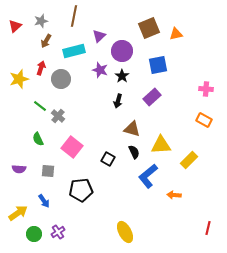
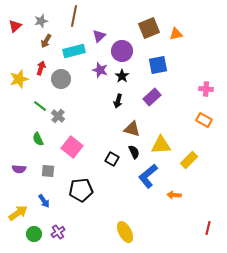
black square: moved 4 px right
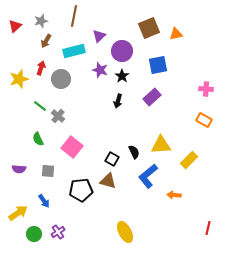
brown triangle: moved 24 px left, 52 px down
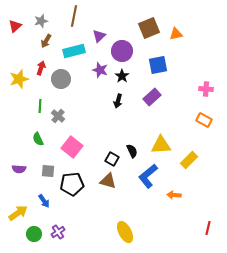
green line: rotated 56 degrees clockwise
black semicircle: moved 2 px left, 1 px up
black pentagon: moved 9 px left, 6 px up
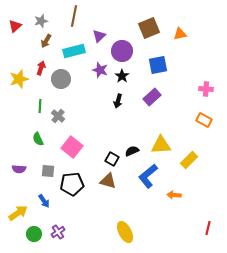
orange triangle: moved 4 px right
black semicircle: rotated 88 degrees counterclockwise
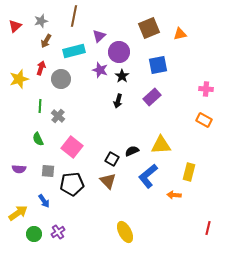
purple circle: moved 3 px left, 1 px down
yellow rectangle: moved 12 px down; rotated 30 degrees counterclockwise
brown triangle: rotated 30 degrees clockwise
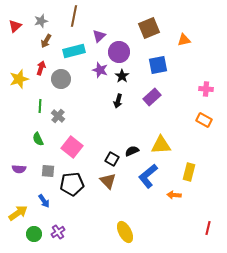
orange triangle: moved 4 px right, 6 px down
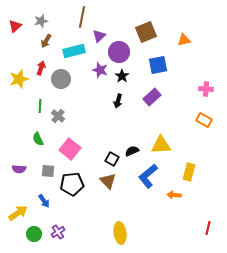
brown line: moved 8 px right, 1 px down
brown square: moved 3 px left, 4 px down
pink square: moved 2 px left, 2 px down
yellow ellipse: moved 5 px left, 1 px down; rotated 20 degrees clockwise
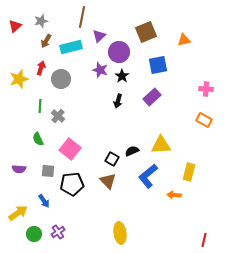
cyan rectangle: moved 3 px left, 4 px up
red line: moved 4 px left, 12 px down
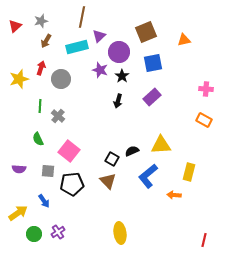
cyan rectangle: moved 6 px right
blue square: moved 5 px left, 2 px up
pink square: moved 1 px left, 2 px down
